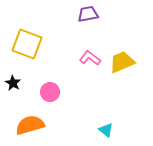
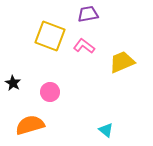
yellow square: moved 23 px right, 8 px up
pink L-shape: moved 6 px left, 12 px up
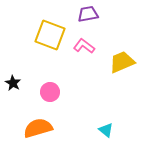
yellow square: moved 1 px up
orange semicircle: moved 8 px right, 3 px down
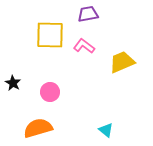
yellow square: rotated 20 degrees counterclockwise
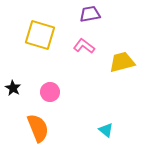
purple trapezoid: moved 2 px right
yellow square: moved 10 px left; rotated 16 degrees clockwise
yellow trapezoid: rotated 8 degrees clockwise
black star: moved 5 px down
orange semicircle: rotated 84 degrees clockwise
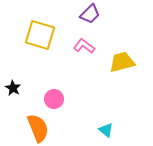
purple trapezoid: rotated 145 degrees clockwise
pink circle: moved 4 px right, 7 px down
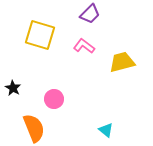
orange semicircle: moved 4 px left
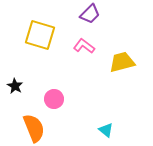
black star: moved 2 px right, 2 px up
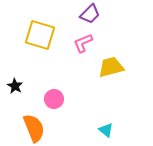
pink L-shape: moved 1 px left, 3 px up; rotated 60 degrees counterclockwise
yellow trapezoid: moved 11 px left, 5 px down
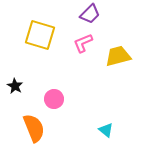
yellow trapezoid: moved 7 px right, 11 px up
